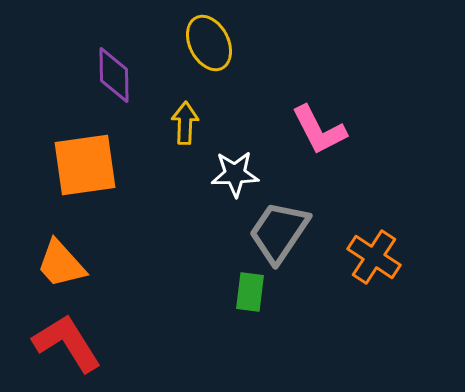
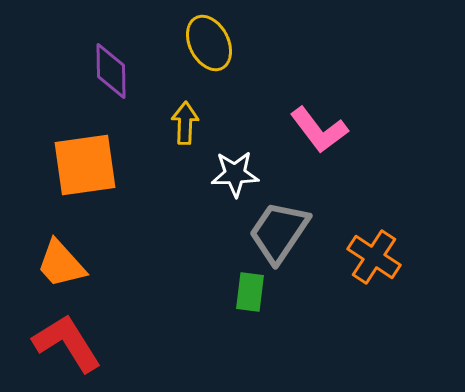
purple diamond: moved 3 px left, 4 px up
pink L-shape: rotated 10 degrees counterclockwise
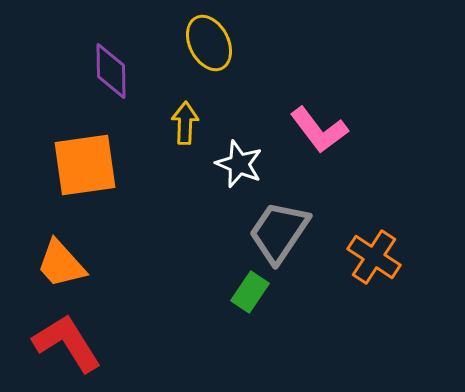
white star: moved 4 px right, 10 px up; rotated 24 degrees clockwise
green rectangle: rotated 27 degrees clockwise
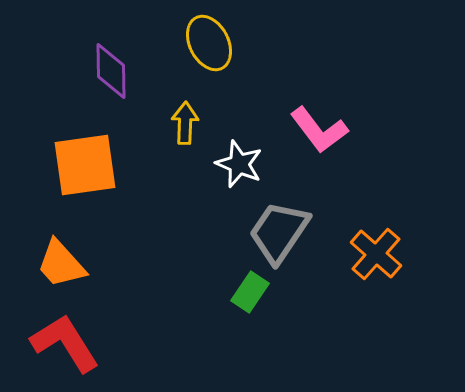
orange cross: moved 2 px right, 3 px up; rotated 8 degrees clockwise
red L-shape: moved 2 px left
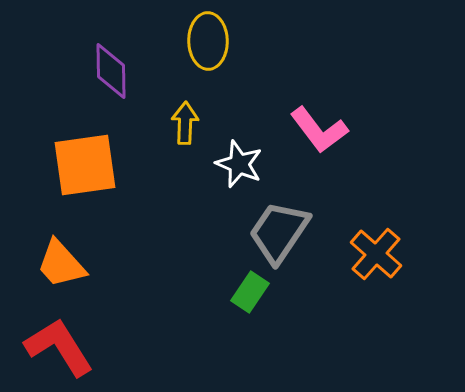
yellow ellipse: moved 1 px left, 2 px up; rotated 26 degrees clockwise
red L-shape: moved 6 px left, 4 px down
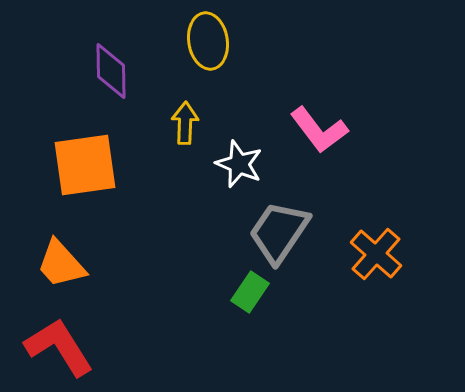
yellow ellipse: rotated 8 degrees counterclockwise
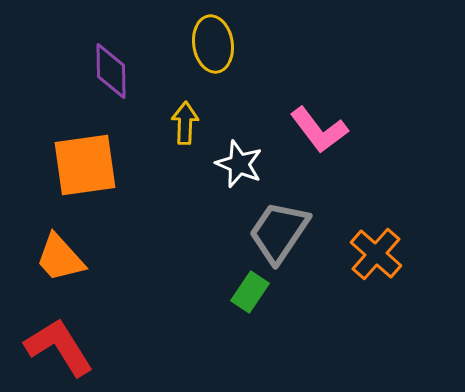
yellow ellipse: moved 5 px right, 3 px down
orange trapezoid: moved 1 px left, 6 px up
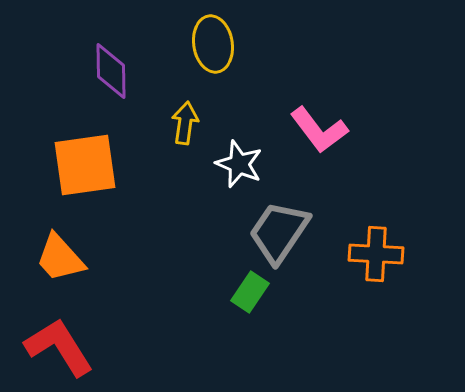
yellow arrow: rotated 6 degrees clockwise
orange cross: rotated 38 degrees counterclockwise
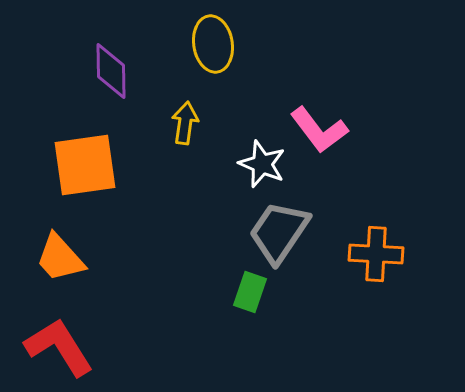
white star: moved 23 px right
green rectangle: rotated 15 degrees counterclockwise
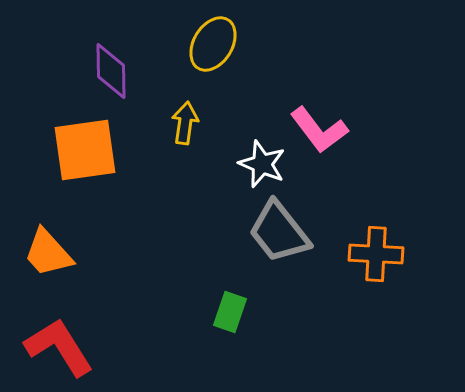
yellow ellipse: rotated 40 degrees clockwise
orange square: moved 15 px up
gray trapezoid: rotated 72 degrees counterclockwise
orange trapezoid: moved 12 px left, 5 px up
green rectangle: moved 20 px left, 20 px down
